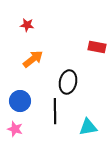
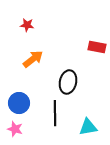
blue circle: moved 1 px left, 2 px down
black line: moved 2 px down
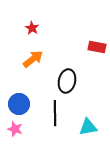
red star: moved 5 px right, 3 px down; rotated 24 degrees clockwise
black ellipse: moved 1 px left, 1 px up
blue circle: moved 1 px down
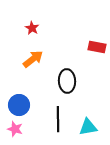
black ellipse: rotated 15 degrees counterclockwise
blue circle: moved 1 px down
black line: moved 3 px right, 6 px down
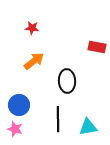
red star: rotated 24 degrees counterclockwise
orange arrow: moved 1 px right, 2 px down
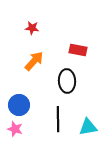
red rectangle: moved 19 px left, 3 px down
orange arrow: rotated 10 degrees counterclockwise
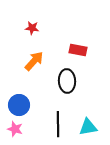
black line: moved 5 px down
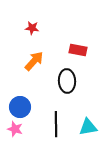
blue circle: moved 1 px right, 2 px down
black line: moved 2 px left
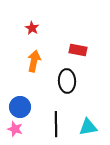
red star: rotated 24 degrees clockwise
orange arrow: rotated 30 degrees counterclockwise
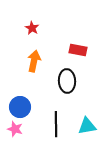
cyan triangle: moved 1 px left, 1 px up
